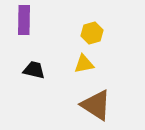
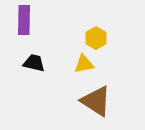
yellow hexagon: moved 4 px right, 5 px down; rotated 15 degrees counterclockwise
black trapezoid: moved 7 px up
brown triangle: moved 4 px up
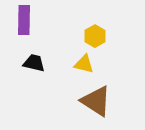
yellow hexagon: moved 1 px left, 2 px up
yellow triangle: rotated 25 degrees clockwise
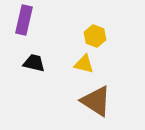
purple rectangle: rotated 12 degrees clockwise
yellow hexagon: rotated 10 degrees counterclockwise
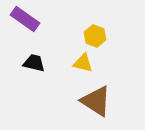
purple rectangle: moved 1 px right, 1 px up; rotated 68 degrees counterclockwise
yellow triangle: moved 1 px left, 1 px up
